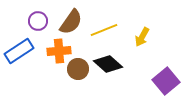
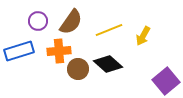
yellow line: moved 5 px right
yellow arrow: moved 1 px right, 1 px up
blue rectangle: rotated 16 degrees clockwise
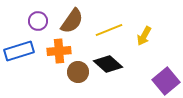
brown semicircle: moved 1 px right, 1 px up
yellow arrow: moved 1 px right
brown circle: moved 3 px down
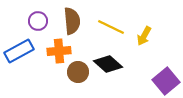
brown semicircle: rotated 40 degrees counterclockwise
yellow line: moved 2 px right, 3 px up; rotated 48 degrees clockwise
blue rectangle: rotated 12 degrees counterclockwise
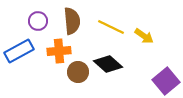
yellow arrow: rotated 84 degrees counterclockwise
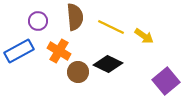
brown semicircle: moved 3 px right, 4 px up
orange cross: rotated 35 degrees clockwise
black diamond: rotated 16 degrees counterclockwise
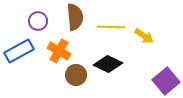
yellow line: rotated 24 degrees counterclockwise
brown circle: moved 2 px left, 3 px down
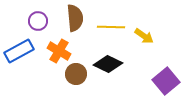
brown semicircle: moved 1 px down
brown circle: moved 1 px up
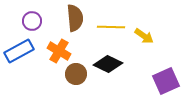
purple circle: moved 6 px left
purple square: rotated 16 degrees clockwise
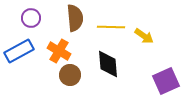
purple circle: moved 1 px left, 3 px up
black diamond: rotated 60 degrees clockwise
brown circle: moved 6 px left, 1 px down
